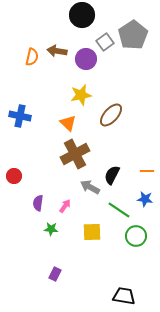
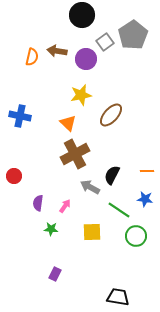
black trapezoid: moved 6 px left, 1 px down
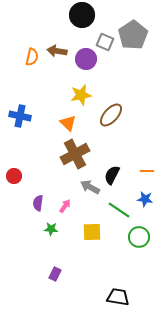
gray square: rotated 30 degrees counterclockwise
green circle: moved 3 px right, 1 px down
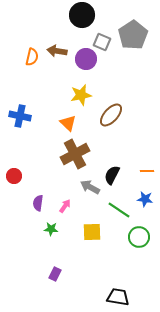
gray square: moved 3 px left
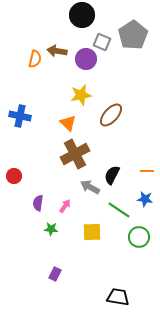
orange semicircle: moved 3 px right, 2 px down
